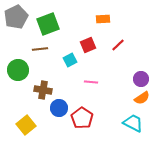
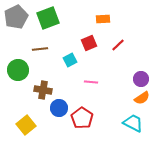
green square: moved 6 px up
red square: moved 1 px right, 2 px up
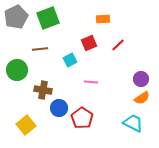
green circle: moved 1 px left
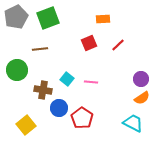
cyan square: moved 3 px left, 19 px down; rotated 24 degrees counterclockwise
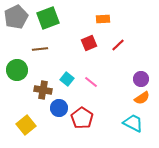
pink line: rotated 32 degrees clockwise
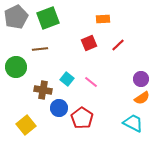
green circle: moved 1 px left, 3 px up
